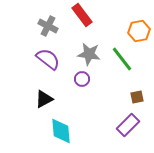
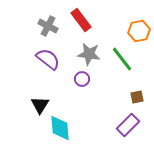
red rectangle: moved 1 px left, 5 px down
black triangle: moved 4 px left, 6 px down; rotated 30 degrees counterclockwise
cyan diamond: moved 1 px left, 3 px up
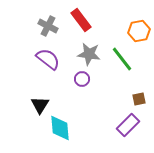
brown square: moved 2 px right, 2 px down
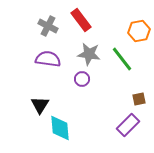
purple semicircle: rotated 30 degrees counterclockwise
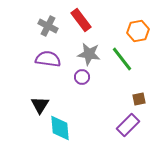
orange hexagon: moved 1 px left
purple circle: moved 2 px up
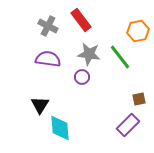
green line: moved 2 px left, 2 px up
